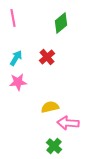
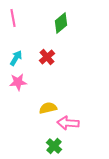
yellow semicircle: moved 2 px left, 1 px down
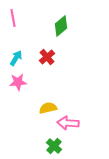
green diamond: moved 3 px down
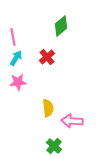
pink line: moved 19 px down
yellow semicircle: rotated 96 degrees clockwise
pink arrow: moved 4 px right, 2 px up
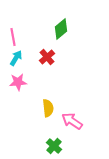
green diamond: moved 3 px down
pink arrow: rotated 30 degrees clockwise
